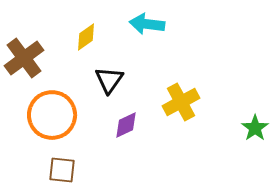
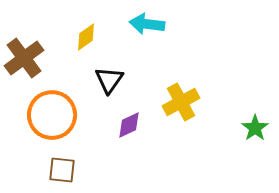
purple diamond: moved 3 px right
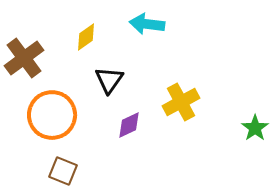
brown square: moved 1 px right, 1 px down; rotated 16 degrees clockwise
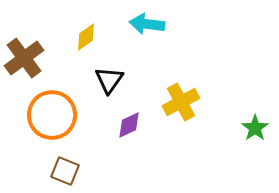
brown square: moved 2 px right
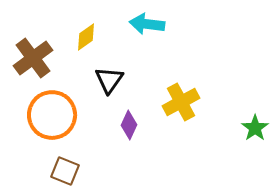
brown cross: moved 9 px right
purple diamond: rotated 40 degrees counterclockwise
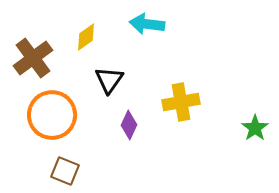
yellow cross: rotated 18 degrees clockwise
